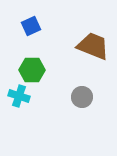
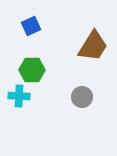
brown trapezoid: rotated 100 degrees clockwise
cyan cross: rotated 15 degrees counterclockwise
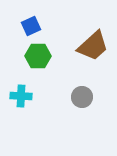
brown trapezoid: rotated 16 degrees clockwise
green hexagon: moved 6 px right, 14 px up
cyan cross: moved 2 px right
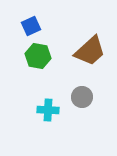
brown trapezoid: moved 3 px left, 5 px down
green hexagon: rotated 10 degrees clockwise
cyan cross: moved 27 px right, 14 px down
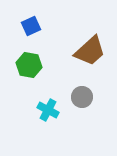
green hexagon: moved 9 px left, 9 px down
cyan cross: rotated 25 degrees clockwise
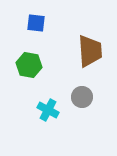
blue square: moved 5 px right, 3 px up; rotated 30 degrees clockwise
brown trapezoid: rotated 52 degrees counterclockwise
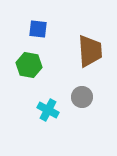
blue square: moved 2 px right, 6 px down
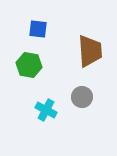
cyan cross: moved 2 px left
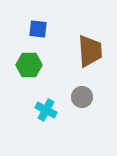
green hexagon: rotated 10 degrees counterclockwise
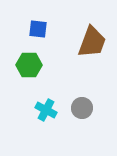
brown trapezoid: moved 2 px right, 9 px up; rotated 24 degrees clockwise
gray circle: moved 11 px down
